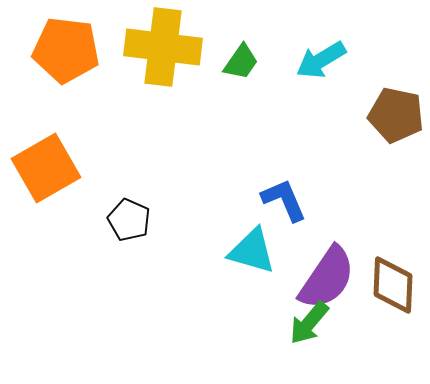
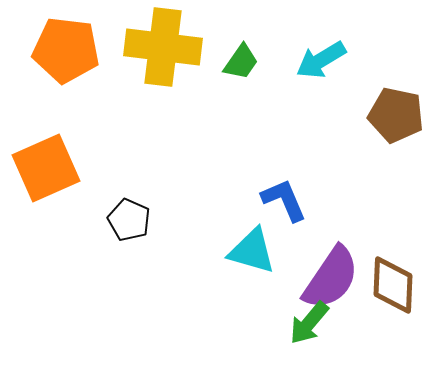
orange square: rotated 6 degrees clockwise
purple semicircle: moved 4 px right
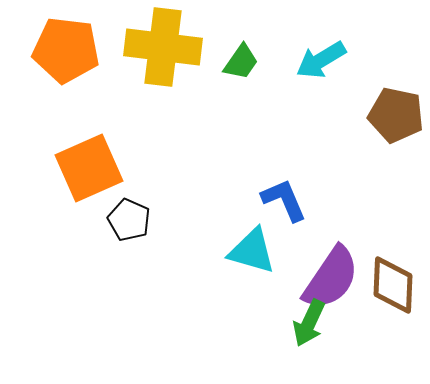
orange square: moved 43 px right
green arrow: rotated 15 degrees counterclockwise
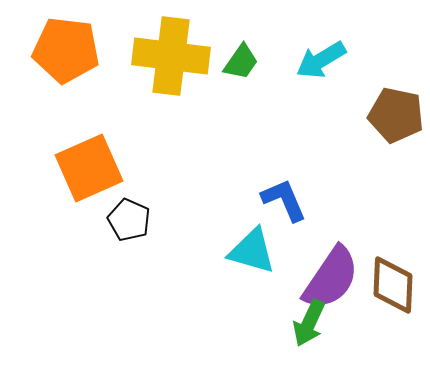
yellow cross: moved 8 px right, 9 px down
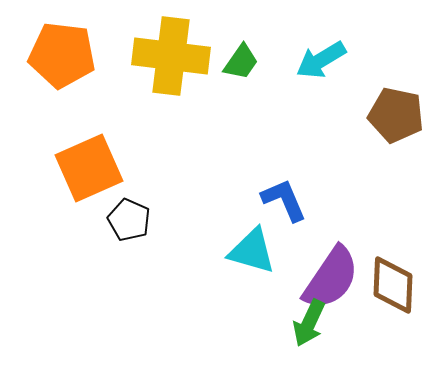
orange pentagon: moved 4 px left, 5 px down
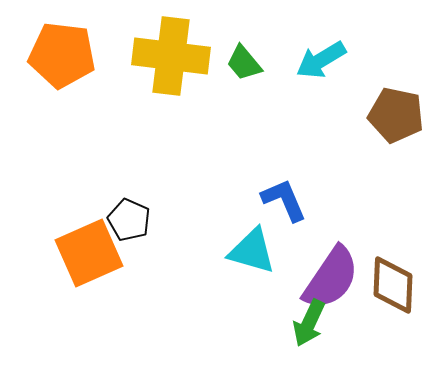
green trapezoid: moved 3 px right, 1 px down; rotated 105 degrees clockwise
orange square: moved 85 px down
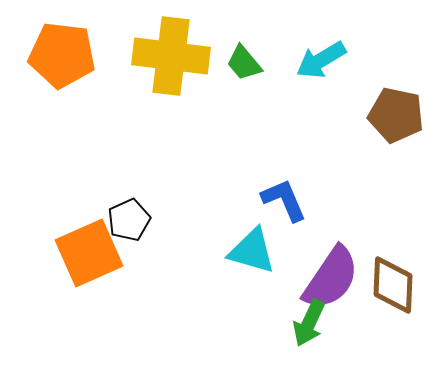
black pentagon: rotated 24 degrees clockwise
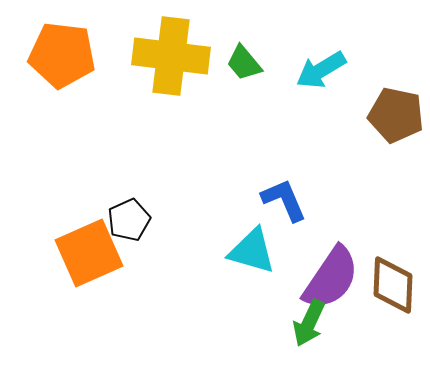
cyan arrow: moved 10 px down
